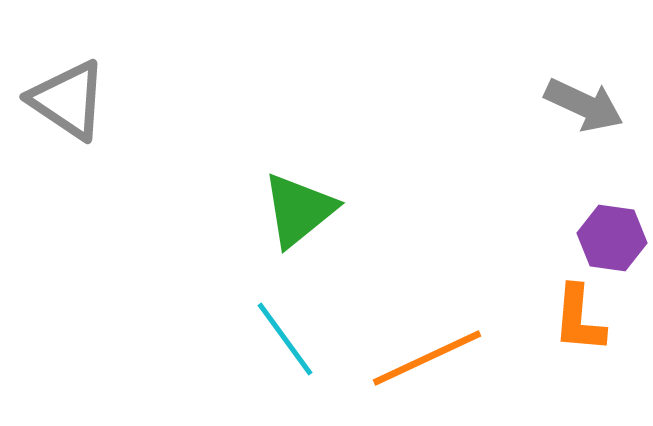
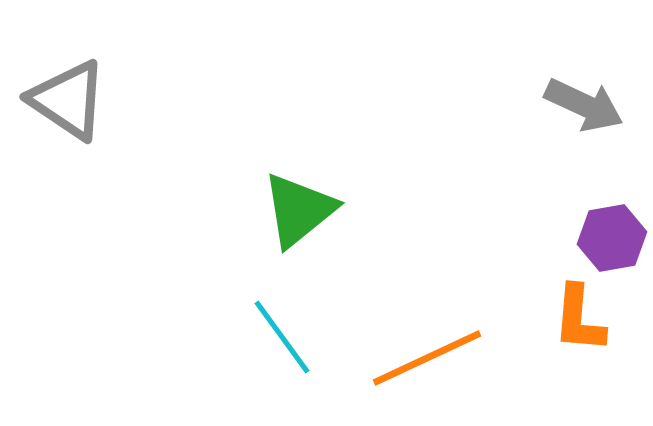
purple hexagon: rotated 18 degrees counterclockwise
cyan line: moved 3 px left, 2 px up
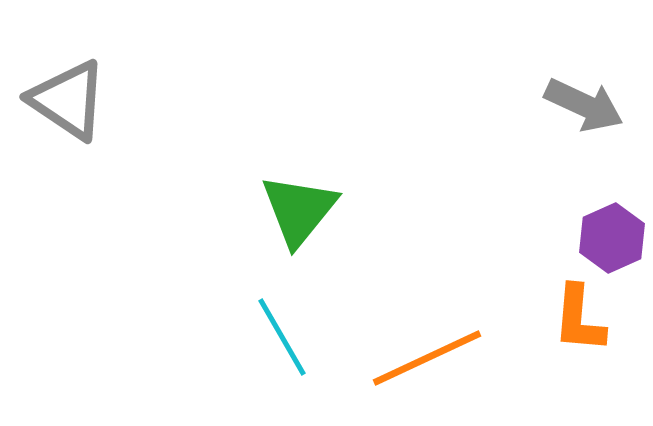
green triangle: rotated 12 degrees counterclockwise
purple hexagon: rotated 14 degrees counterclockwise
cyan line: rotated 6 degrees clockwise
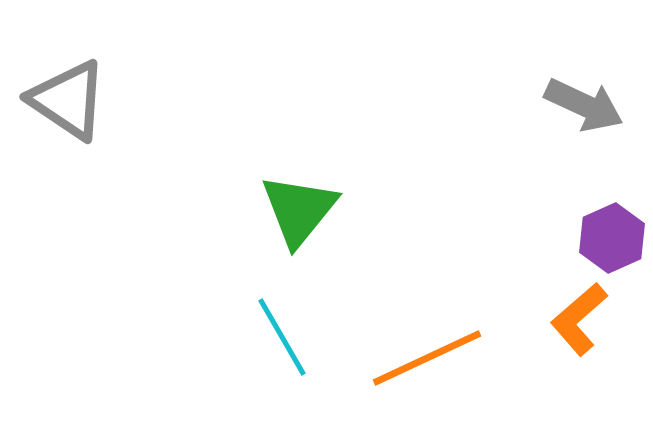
orange L-shape: rotated 44 degrees clockwise
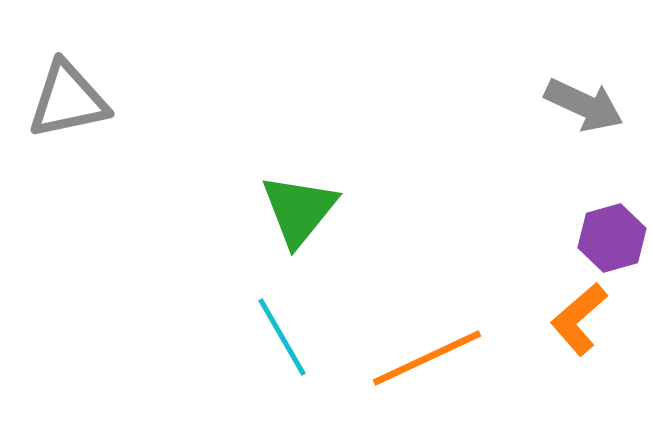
gray triangle: rotated 46 degrees counterclockwise
purple hexagon: rotated 8 degrees clockwise
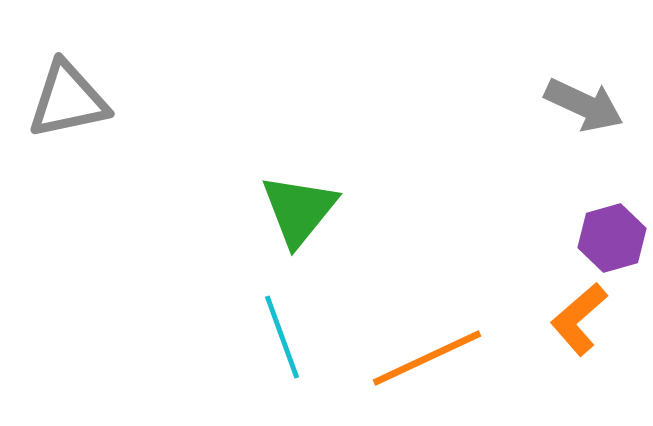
cyan line: rotated 10 degrees clockwise
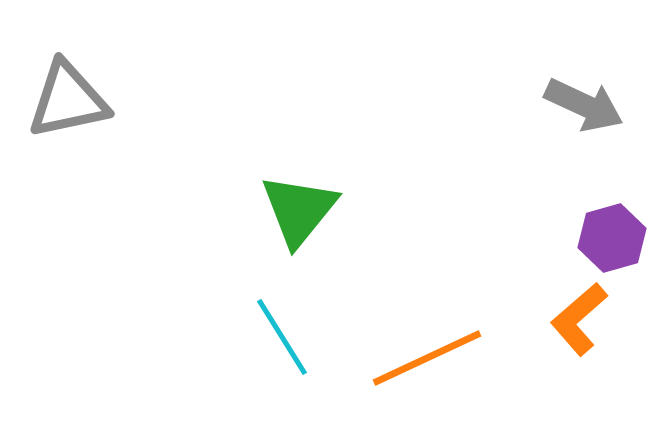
cyan line: rotated 12 degrees counterclockwise
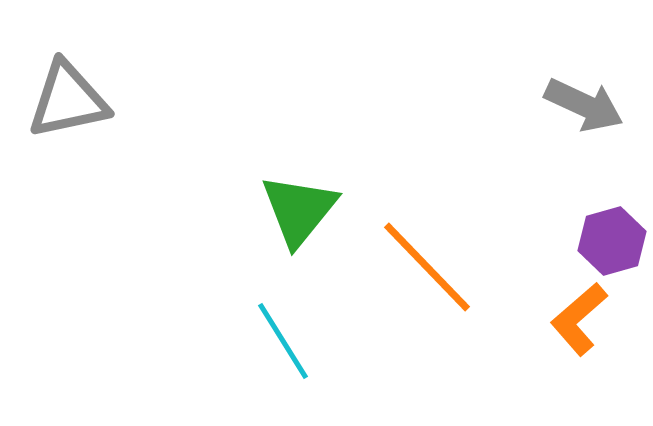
purple hexagon: moved 3 px down
cyan line: moved 1 px right, 4 px down
orange line: moved 91 px up; rotated 71 degrees clockwise
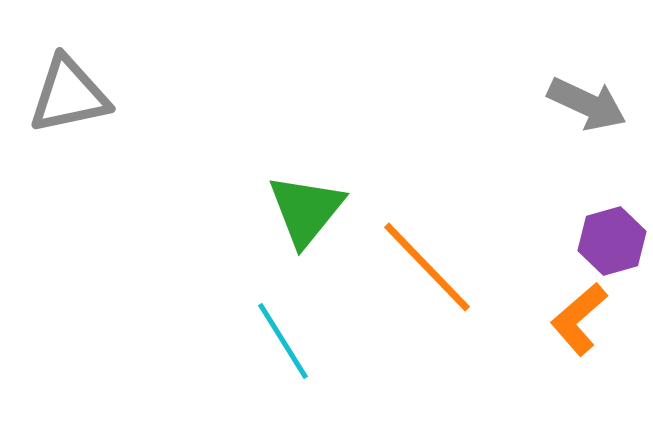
gray triangle: moved 1 px right, 5 px up
gray arrow: moved 3 px right, 1 px up
green triangle: moved 7 px right
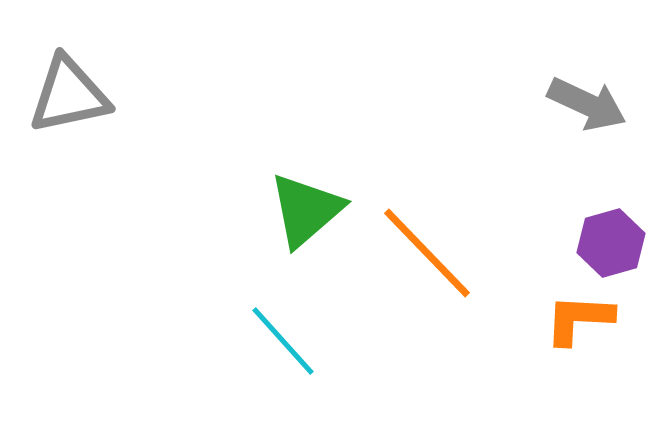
green triangle: rotated 10 degrees clockwise
purple hexagon: moved 1 px left, 2 px down
orange line: moved 14 px up
orange L-shape: rotated 44 degrees clockwise
cyan line: rotated 10 degrees counterclockwise
